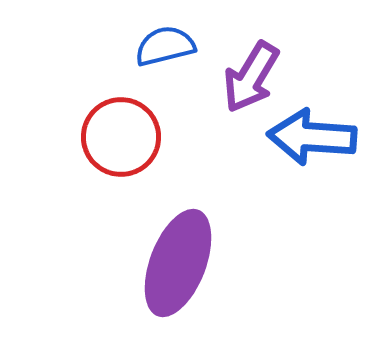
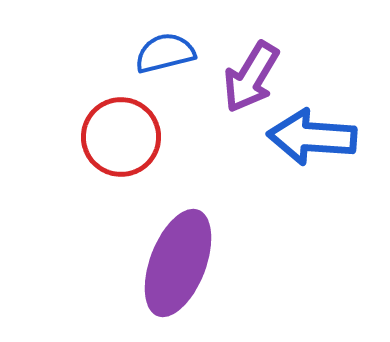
blue semicircle: moved 7 px down
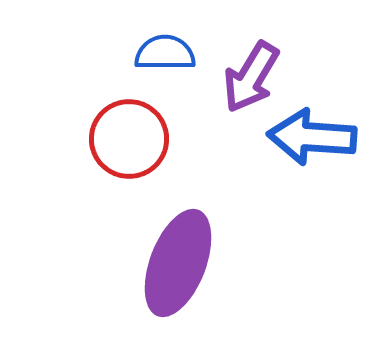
blue semicircle: rotated 14 degrees clockwise
red circle: moved 8 px right, 2 px down
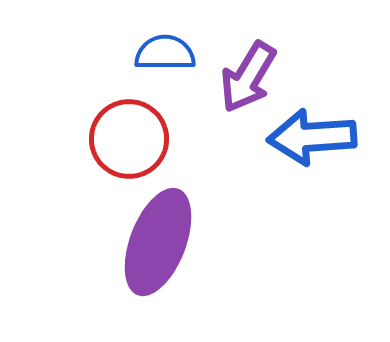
purple arrow: moved 3 px left
blue arrow: rotated 8 degrees counterclockwise
purple ellipse: moved 20 px left, 21 px up
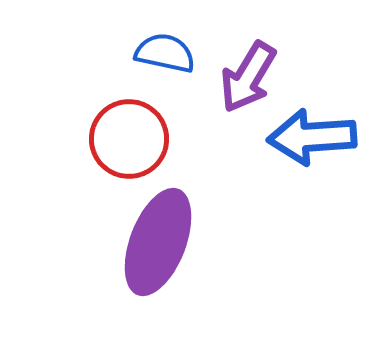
blue semicircle: rotated 12 degrees clockwise
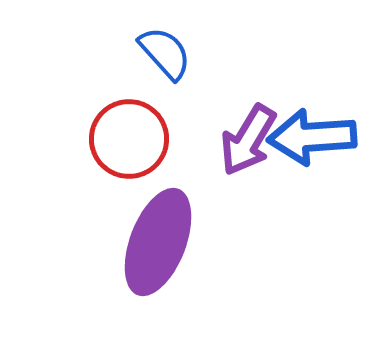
blue semicircle: rotated 36 degrees clockwise
purple arrow: moved 63 px down
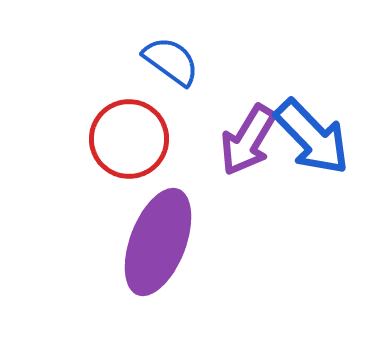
blue semicircle: moved 6 px right, 8 px down; rotated 12 degrees counterclockwise
blue arrow: rotated 130 degrees counterclockwise
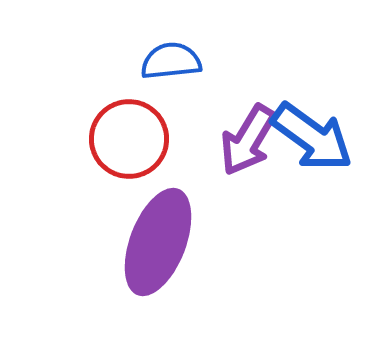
blue semicircle: rotated 42 degrees counterclockwise
blue arrow: rotated 10 degrees counterclockwise
